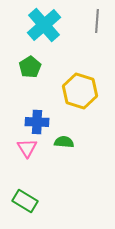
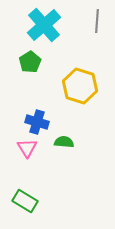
green pentagon: moved 5 px up
yellow hexagon: moved 5 px up
blue cross: rotated 15 degrees clockwise
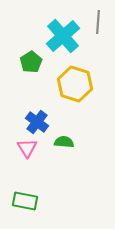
gray line: moved 1 px right, 1 px down
cyan cross: moved 19 px right, 11 px down
green pentagon: moved 1 px right
yellow hexagon: moved 5 px left, 2 px up
blue cross: rotated 20 degrees clockwise
green rectangle: rotated 20 degrees counterclockwise
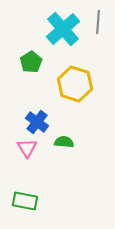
cyan cross: moved 7 px up
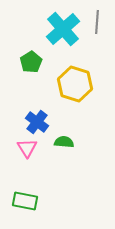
gray line: moved 1 px left
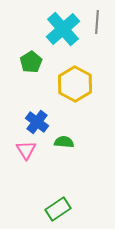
yellow hexagon: rotated 12 degrees clockwise
pink triangle: moved 1 px left, 2 px down
green rectangle: moved 33 px right, 8 px down; rotated 45 degrees counterclockwise
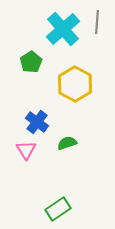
green semicircle: moved 3 px right, 1 px down; rotated 24 degrees counterclockwise
